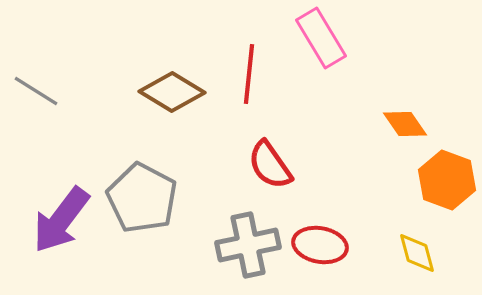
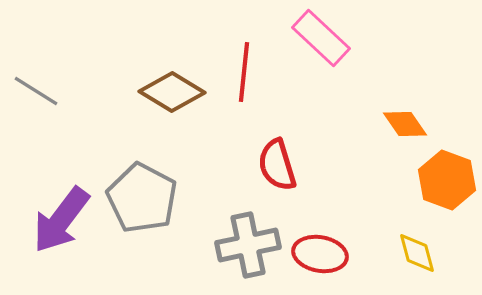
pink rectangle: rotated 16 degrees counterclockwise
red line: moved 5 px left, 2 px up
red semicircle: moved 7 px right; rotated 18 degrees clockwise
red ellipse: moved 9 px down
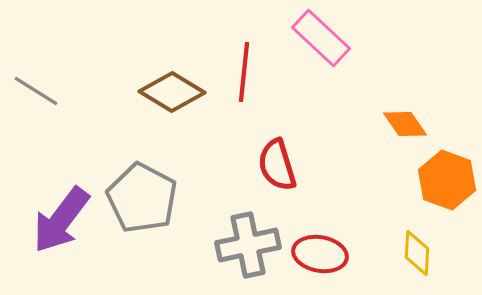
yellow diamond: rotated 18 degrees clockwise
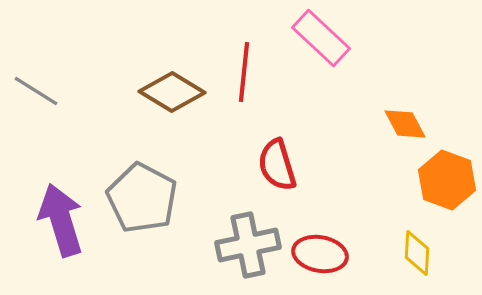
orange diamond: rotated 6 degrees clockwise
purple arrow: rotated 126 degrees clockwise
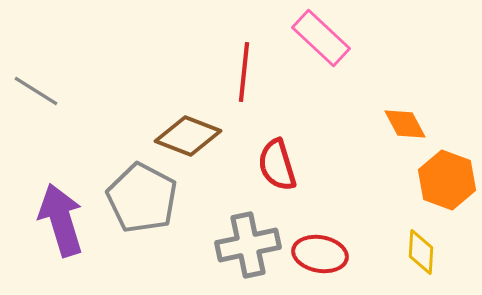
brown diamond: moved 16 px right, 44 px down; rotated 10 degrees counterclockwise
yellow diamond: moved 4 px right, 1 px up
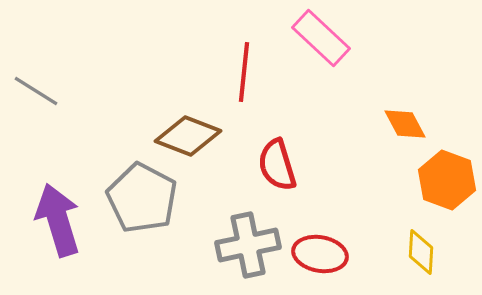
purple arrow: moved 3 px left
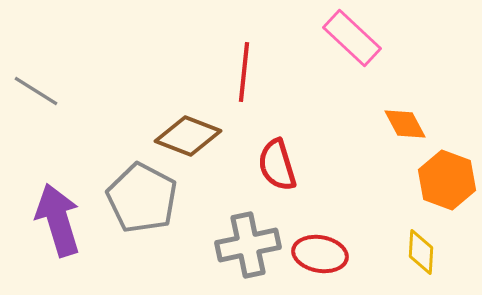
pink rectangle: moved 31 px right
